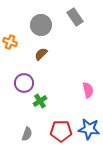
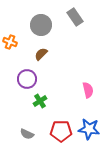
purple circle: moved 3 px right, 4 px up
gray semicircle: rotated 96 degrees clockwise
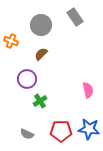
orange cross: moved 1 px right, 1 px up
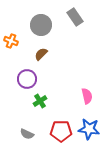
pink semicircle: moved 1 px left, 6 px down
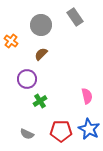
orange cross: rotated 16 degrees clockwise
blue star: rotated 20 degrees clockwise
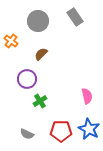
gray circle: moved 3 px left, 4 px up
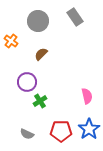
purple circle: moved 3 px down
blue star: rotated 10 degrees clockwise
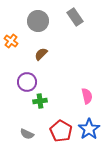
green cross: rotated 24 degrees clockwise
red pentagon: rotated 30 degrees clockwise
